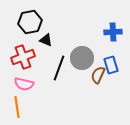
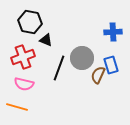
black hexagon: rotated 20 degrees clockwise
orange line: rotated 65 degrees counterclockwise
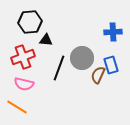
black hexagon: rotated 15 degrees counterclockwise
black triangle: rotated 16 degrees counterclockwise
orange line: rotated 15 degrees clockwise
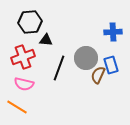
gray circle: moved 4 px right
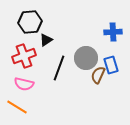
black triangle: rotated 40 degrees counterclockwise
red cross: moved 1 px right, 1 px up
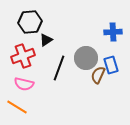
red cross: moved 1 px left
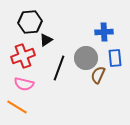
blue cross: moved 9 px left
blue rectangle: moved 4 px right, 7 px up; rotated 12 degrees clockwise
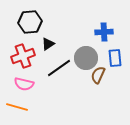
black triangle: moved 2 px right, 4 px down
black line: rotated 35 degrees clockwise
orange line: rotated 15 degrees counterclockwise
